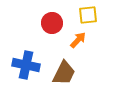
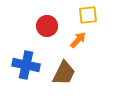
red circle: moved 5 px left, 3 px down
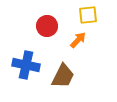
brown trapezoid: moved 1 px left, 3 px down
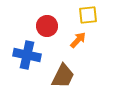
blue cross: moved 1 px right, 10 px up
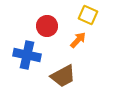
yellow square: rotated 30 degrees clockwise
brown trapezoid: rotated 36 degrees clockwise
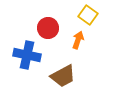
yellow square: rotated 12 degrees clockwise
red circle: moved 1 px right, 2 px down
orange arrow: rotated 24 degrees counterclockwise
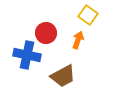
red circle: moved 2 px left, 5 px down
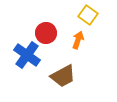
blue cross: rotated 24 degrees clockwise
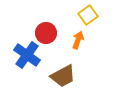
yellow square: rotated 18 degrees clockwise
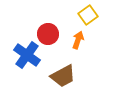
red circle: moved 2 px right, 1 px down
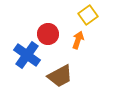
brown trapezoid: moved 3 px left
